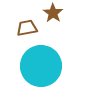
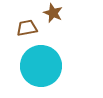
brown star: rotated 12 degrees counterclockwise
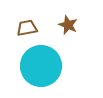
brown star: moved 15 px right, 12 px down
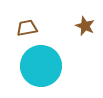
brown star: moved 17 px right, 1 px down
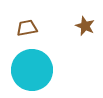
cyan circle: moved 9 px left, 4 px down
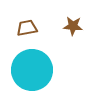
brown star: moved 12 px left; rotated 18 degrees counterclockwise
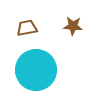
cyan circle: moved 4 px right
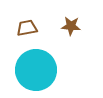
brown star: moved 2 px left
